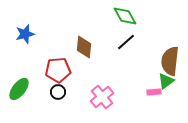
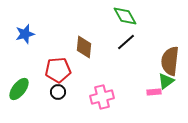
pink cross: rotated 25 degrees clockwise
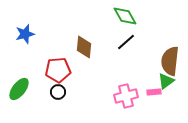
pink cross: moved 24 px right, 1 px up
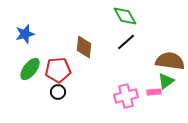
brown semicircle: rotated 92 degrees clockwise
green ellipse: moved 11 px right, 20 px up
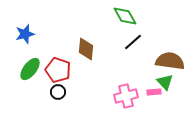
black line: moved 7 px right
brown diamond: moved 2 px right, 2 px down
red pentagon: rotated 25 degrees clockwise
green triangle: moved 1 px left, 1 px down; rotated 36 degrees counterclockwise
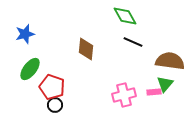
black line: rotated 66 degrees clockwise
red pentagon: moved 6 px left, 17 px down
green triangle: moved 2 px down; rotated 24 degrees clockwise
black circle: moved 3 px left, 13 px down
pink cross: moved 2 px left, 1 px up
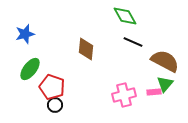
brown semicircle: moved 5 px left; rotated 20 degrees clockwise
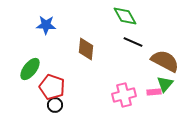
blue star: moved 21 px right, 9 px up; rotated 18 degrees clockwise
